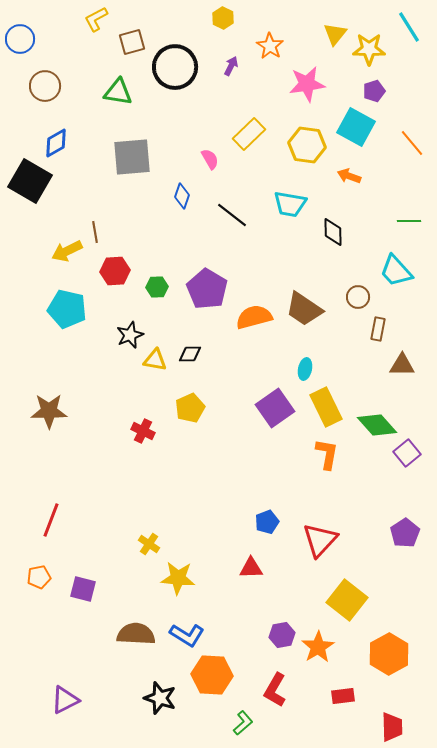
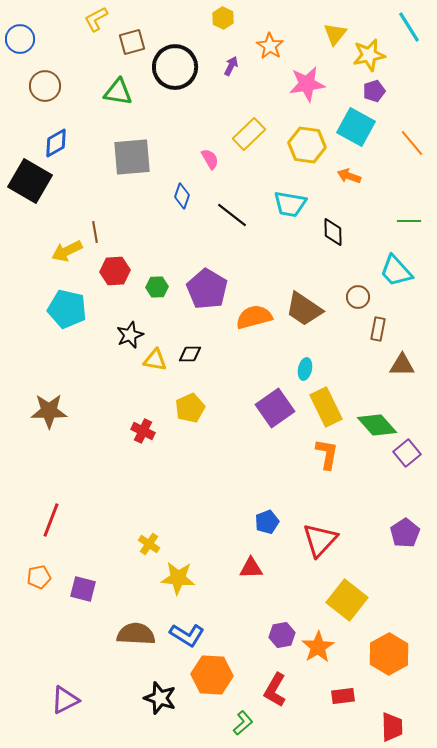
yellow star at (369, 49): moved 6 px down; rotated 12 degrees counterclockwise
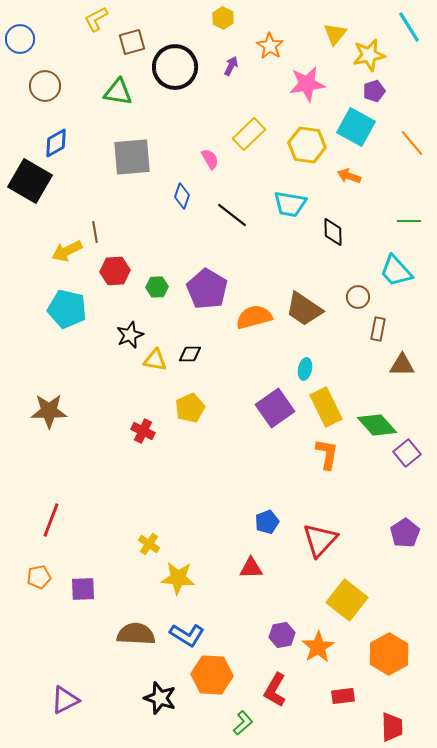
purple square at (83, 589): rotated 16 degrees counterclockwise
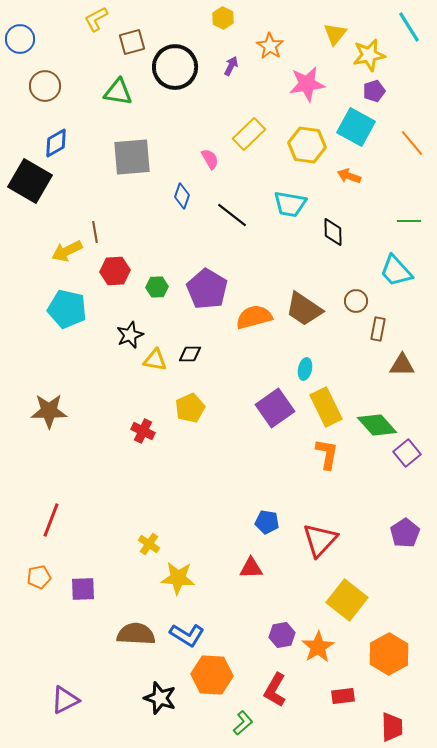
brown circle at (358, 297): moved 2 px left, 4 px down
blue pentagon at (267, 522): rotated 30 degrees clockwise
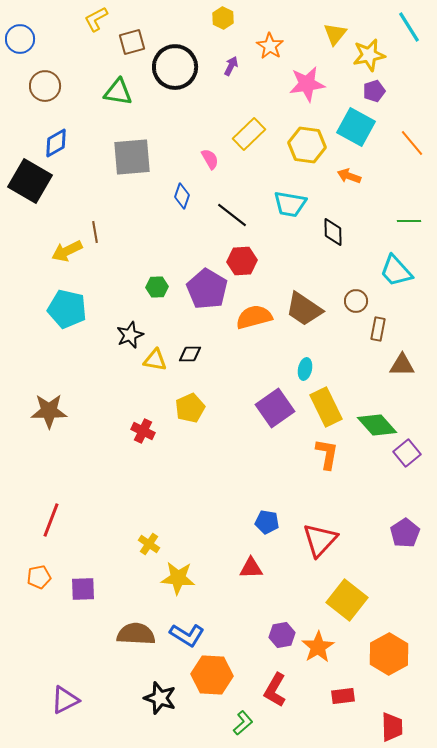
red hexagon at (115, 271): moved 127 px right, 10 px up
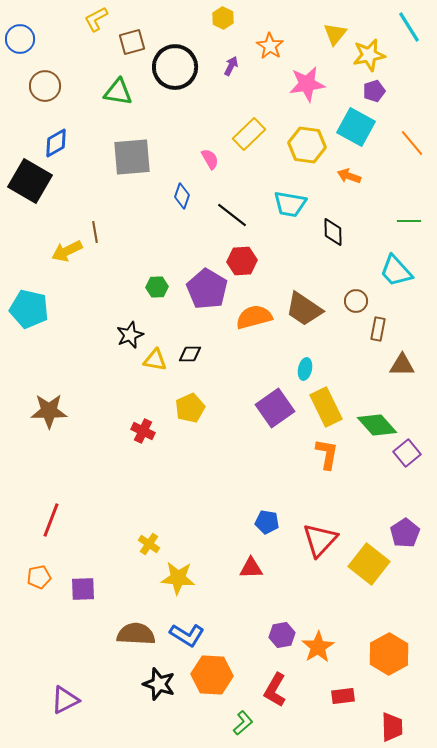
cyan pentagon at (67, 309): moved 38 px left
yellow square at (347, 600): moved 22 px right, 36 px up
black star at (160, 698): moved 1 px left, 14 px up
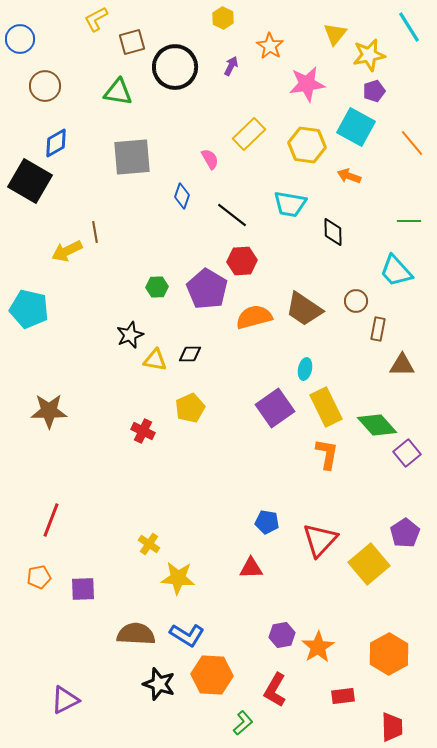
yellow square at (369, 564): rotated 12 degrees clockwise
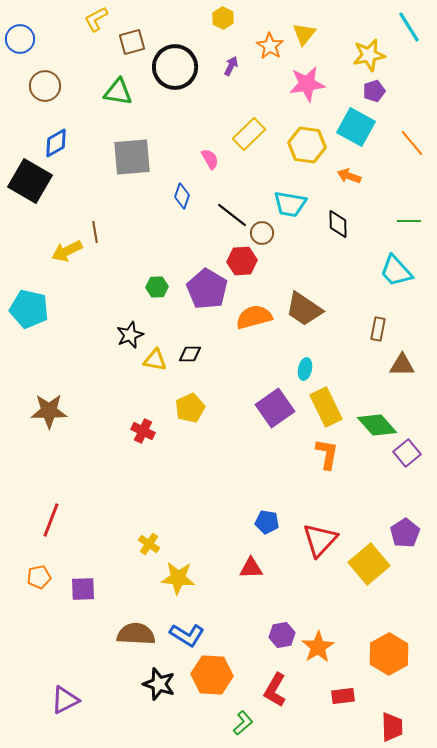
yellow triangle at (335, 34): moved 31 px left
black diamond at (333, 232): moved 5 px right, 8 px up
brown circle at (356, 301): moved 94 px left, 68 px up
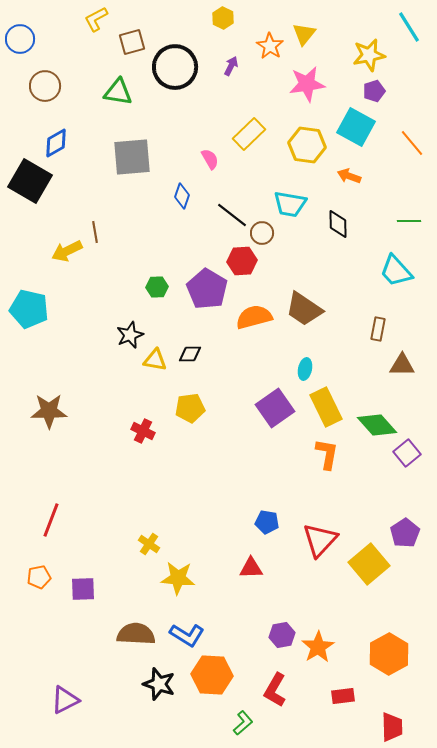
yellow pentagon at (190, 408): rotated 16 degrees clockwise
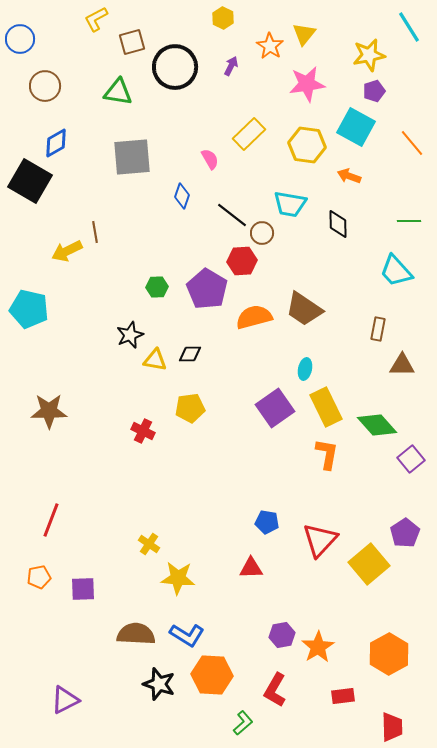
purple square at (407, 453): moved 4 px right, 6 px down
